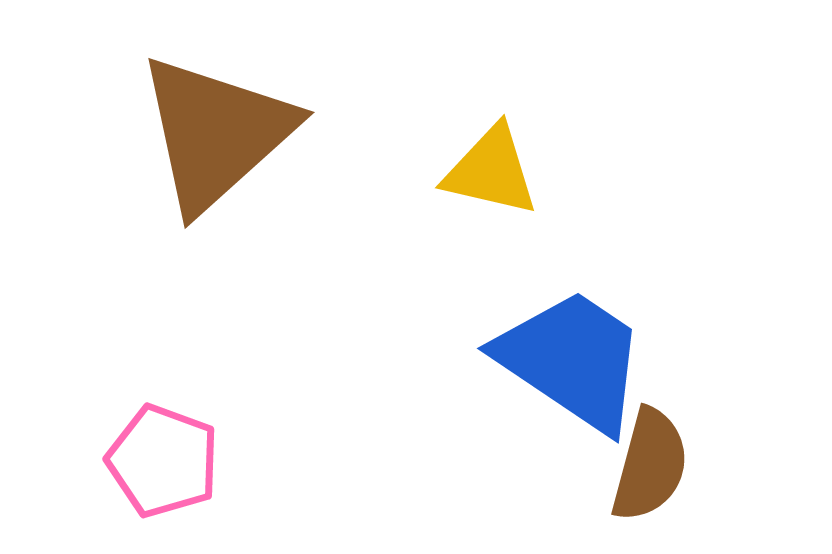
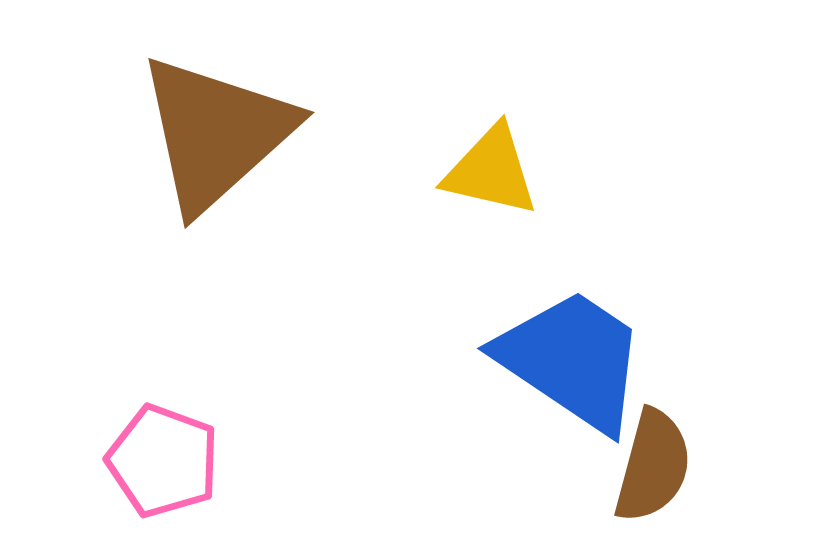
brown semicircle: moved 3 px right, 1 px down
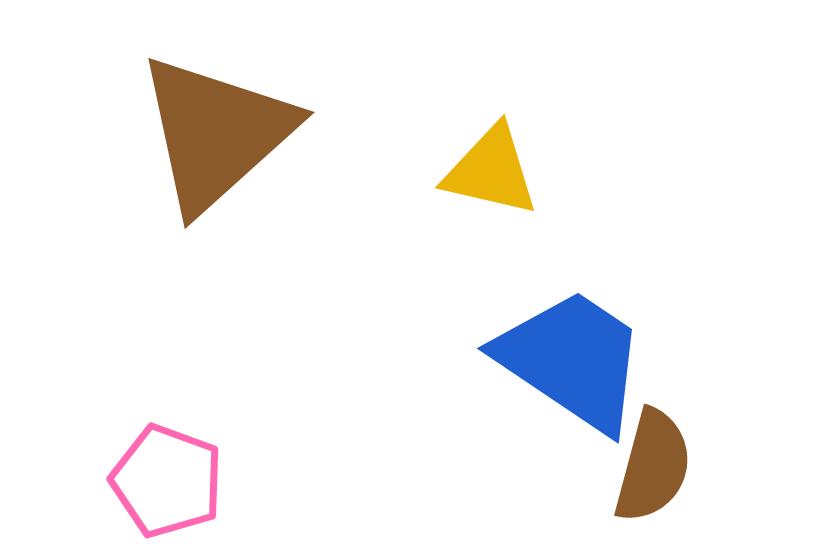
pink pentagon: moved 4 px right, 20 px down
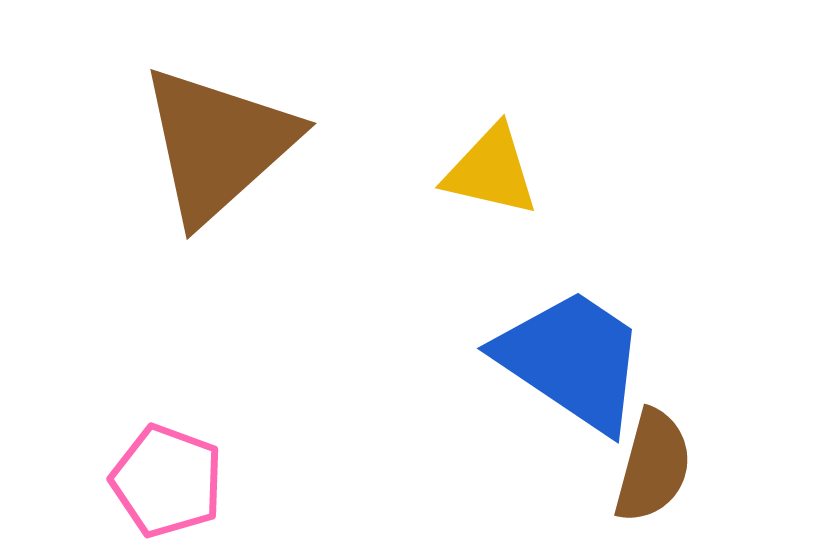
brown triangle: moved 2 px right, 11 px down
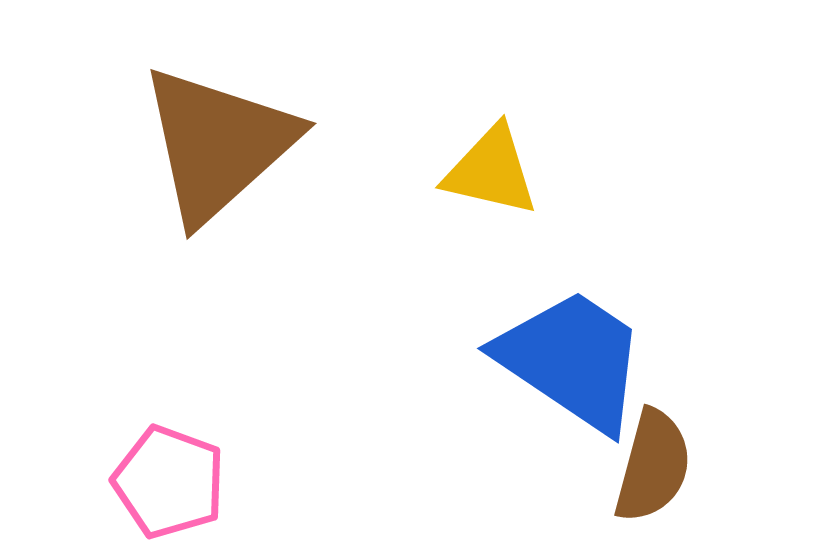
pink pentagon: moved 2 px right, 1 px down
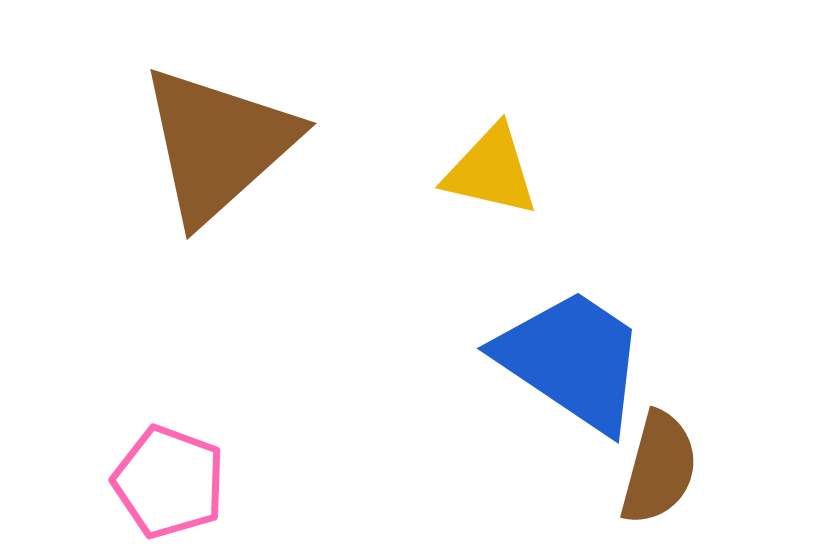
brown semicircle: moved 6 px right, 2 px down
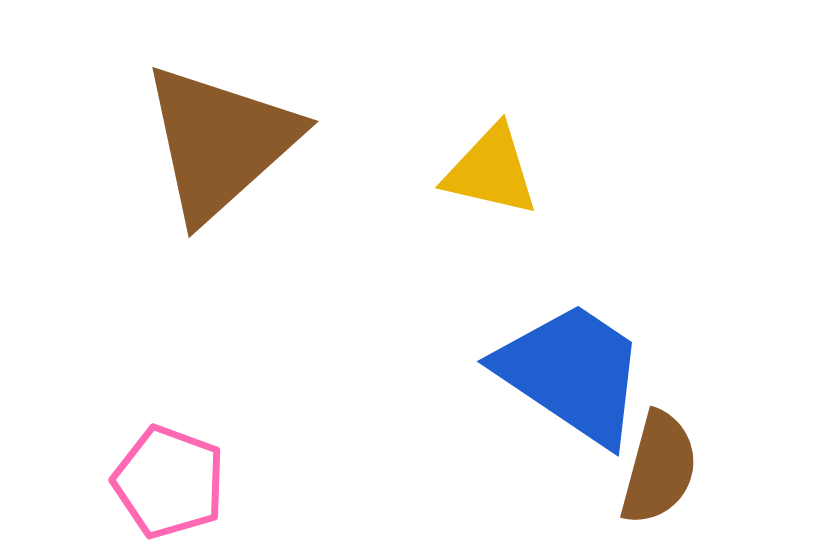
brown triangle: moved 2 px right, 2 px up
blue trapezoid: moved 13 px down
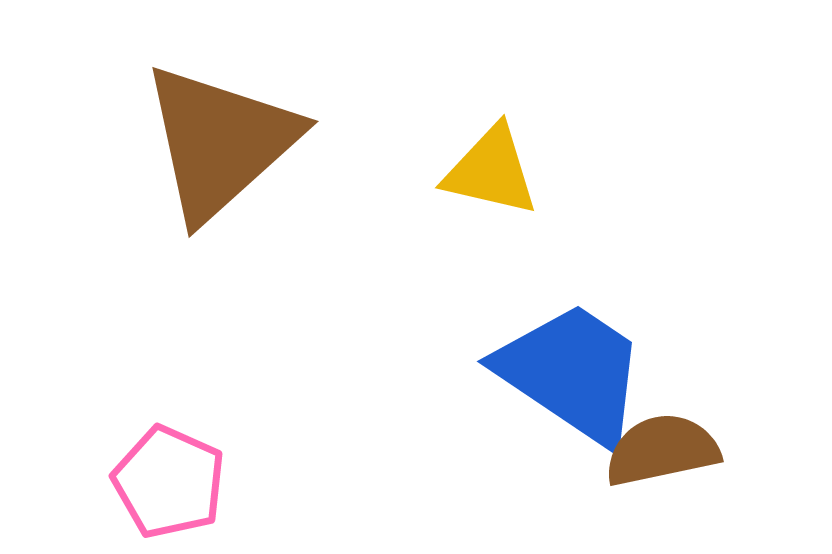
brown semicircle: moved 3 px right, 18 px up; rotated 117 degrees counterclockwise
pink pentagon: rotated 4 degrees clockwise
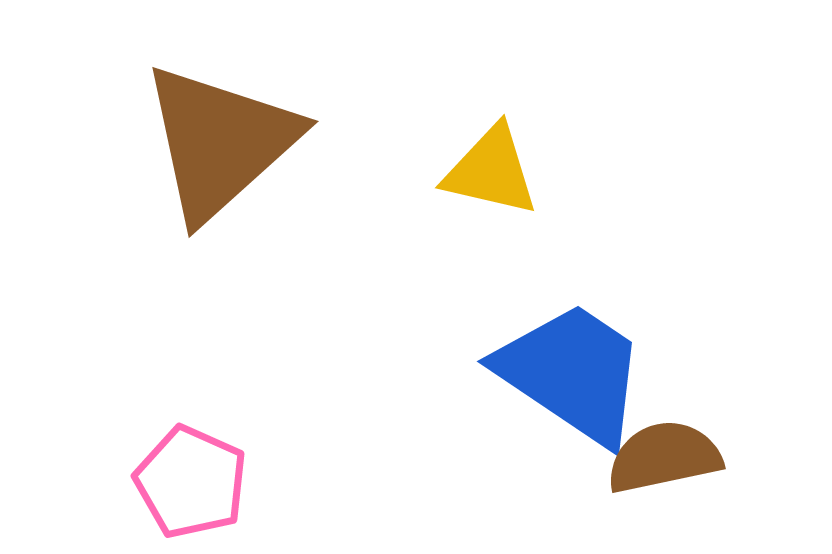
brown semicircle: moved 2 px right, 7 px down
pink pentagon: moved 22 px right
